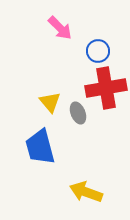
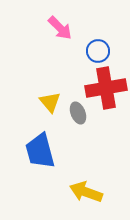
blue trapezoid: moved 4 px down
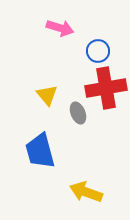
pink arrow: rotated 28 degrees counterclockwise
yellow triangle: moved 3 px left, 7 px up
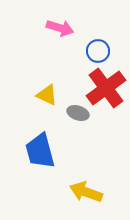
red cross: rotated 27 degrees counterclockwise
yellow triangle: rotated 25 degrees counterclockwise
gray ellipse: rotated 50 degrees counterclockwise
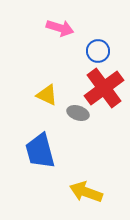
red cross: moved 2 px left
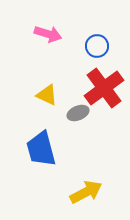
pink arrow: moved 12 px left, 6 px down
blue circle: moved 1 px left, 5 px up
gray ellipse: rotated 40 degrees counterclockwise
blue trapezoid: moved 1 px right, 2 px up
yellow arrow: rotated 132 degrees clockwise
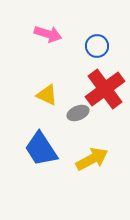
red cross: moved 1 px right, 1 px down
blue trapezoid: rotated 18 degrees counterclockwise
yellow arrow: moved 6 px right, 33 px up
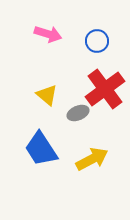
blue circle: moved 5 px up
yellow triangle: rotated 15 degrees clockwise
